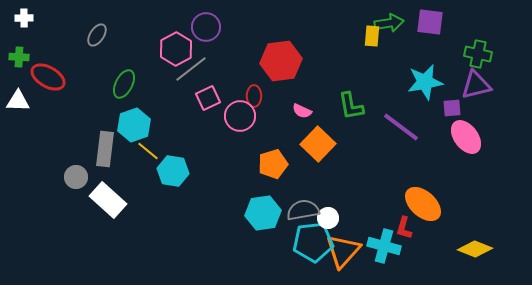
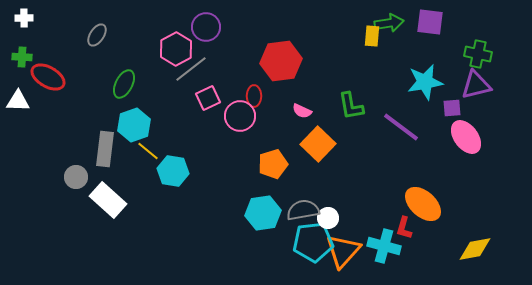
green cross at (19, 57): moved 3 px right
yellow diamond at (475, 249): rotated 32 degrees counterclockwise
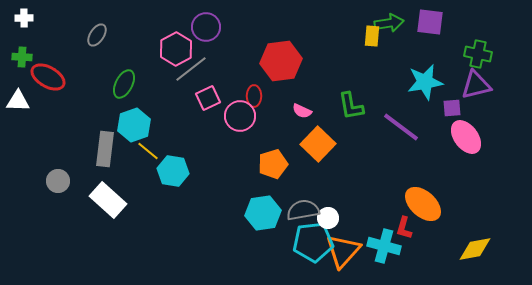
gray circle at (76, 177): moved 18 px left, 4 px down
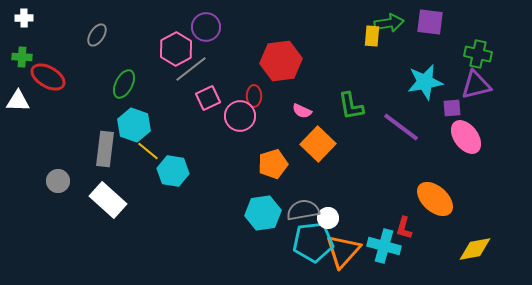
cyan hexagon at (134, 125): rotated 20 degrees counterclockwise
orange ellipse at (423, 204): moved 12 px right, 5 px up
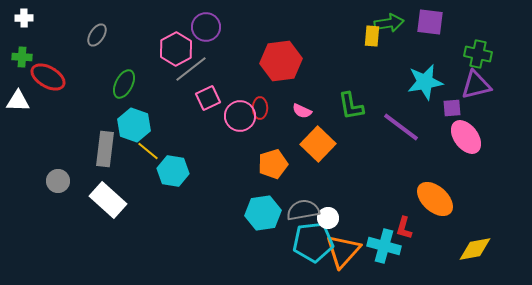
red ellipse at (254, 96): moved 6 px right, 12 px down
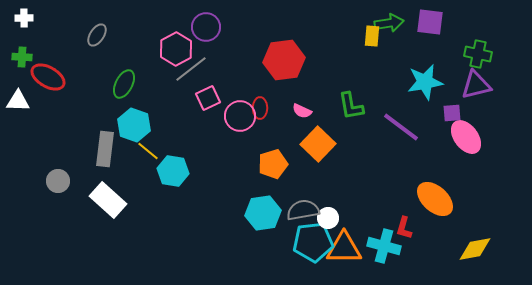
red hexagon at (281, 61): moved 3 px right, 1 px up
purple square at (452, 108): moved 5 px down
orange triangle at (343, 251): moved 1 px right, 3 px up; rotated 48 degrees clockwise
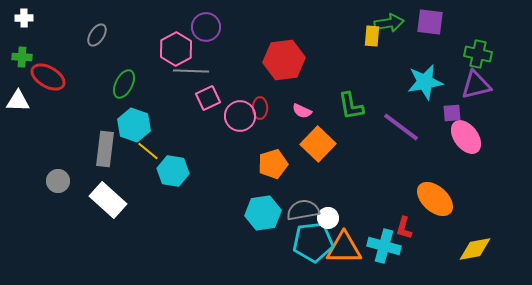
gray line at (191, 69): moved 2 px down; rotated 40 degrees clockwise
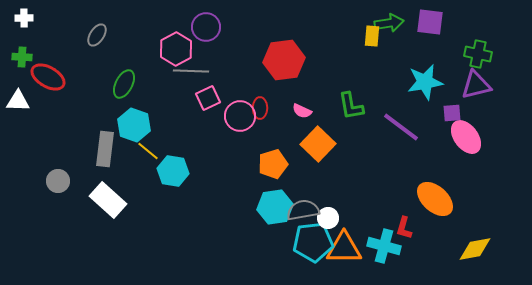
cyan hexagon at (263, 213): moved 12 px right, 6 px up
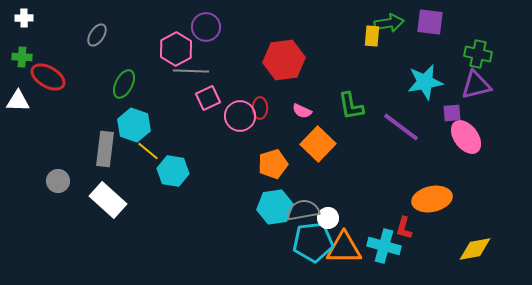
orange ellipse at (435, 199): moved 3 px left; rotated 54 degrees counterclockwise
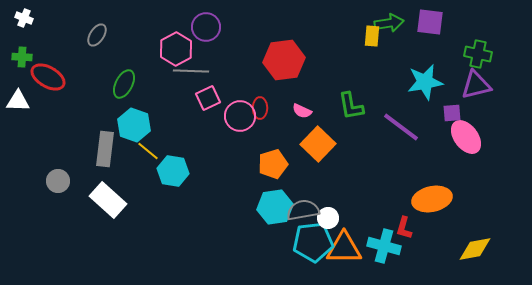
white cross at (24, 18): rotated 24 degrees clockwise
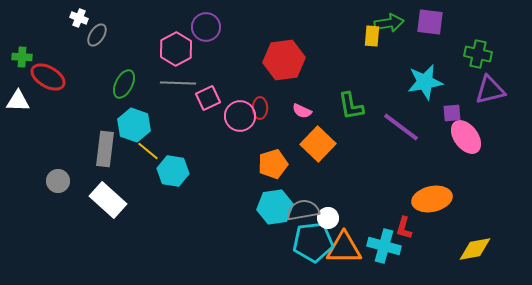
white cross at (24, 18): moved 55 px right
gray line at (191, 71): moved 13 px left, 12 px down
purple triangle at (476, 85): moved 14 px right, 5 px down
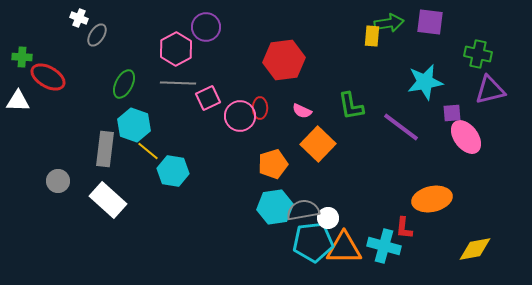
red L-shape at (404, 228): rotated 10 degrees counterclockwise
